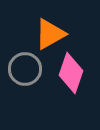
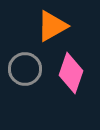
orange triangle: moved 2 px right, 8 px up
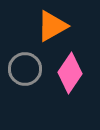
pink diamond: moved 1 px left; rotated 15 degrees clockwise
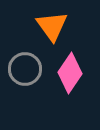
orange triangle: rotated 36 degrees counterclockwise
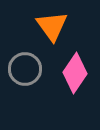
pink diamond: moved 5 px right
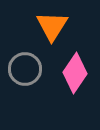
orange triangle: rotated 8 degrees clockwise
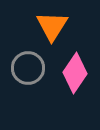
gray circle: moved 3 px right, 1 px up
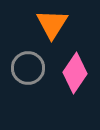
orange triangle: moved 2 px up
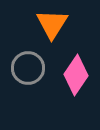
pink diamond: moved 1 px right, 2 px down
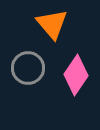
orange triangle: rotated 12 degrees counterclockwise
